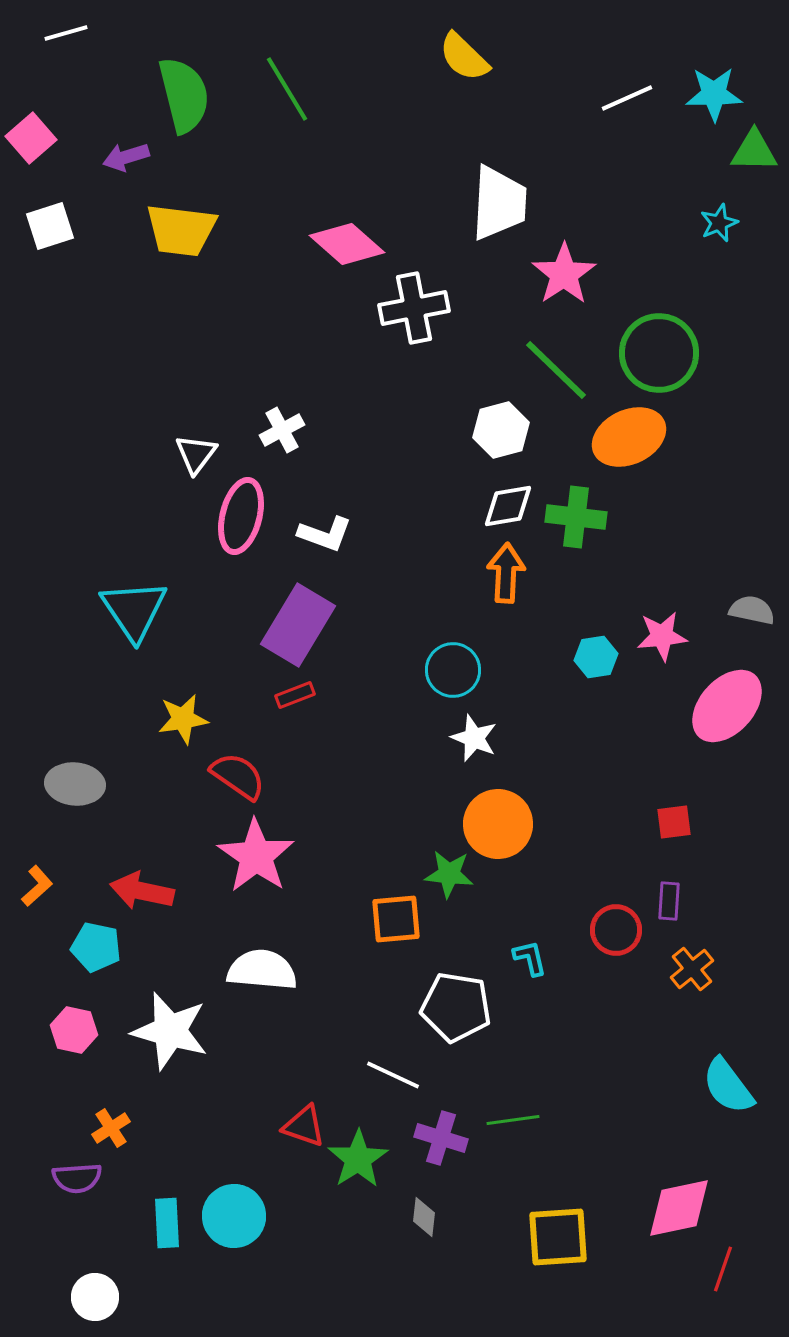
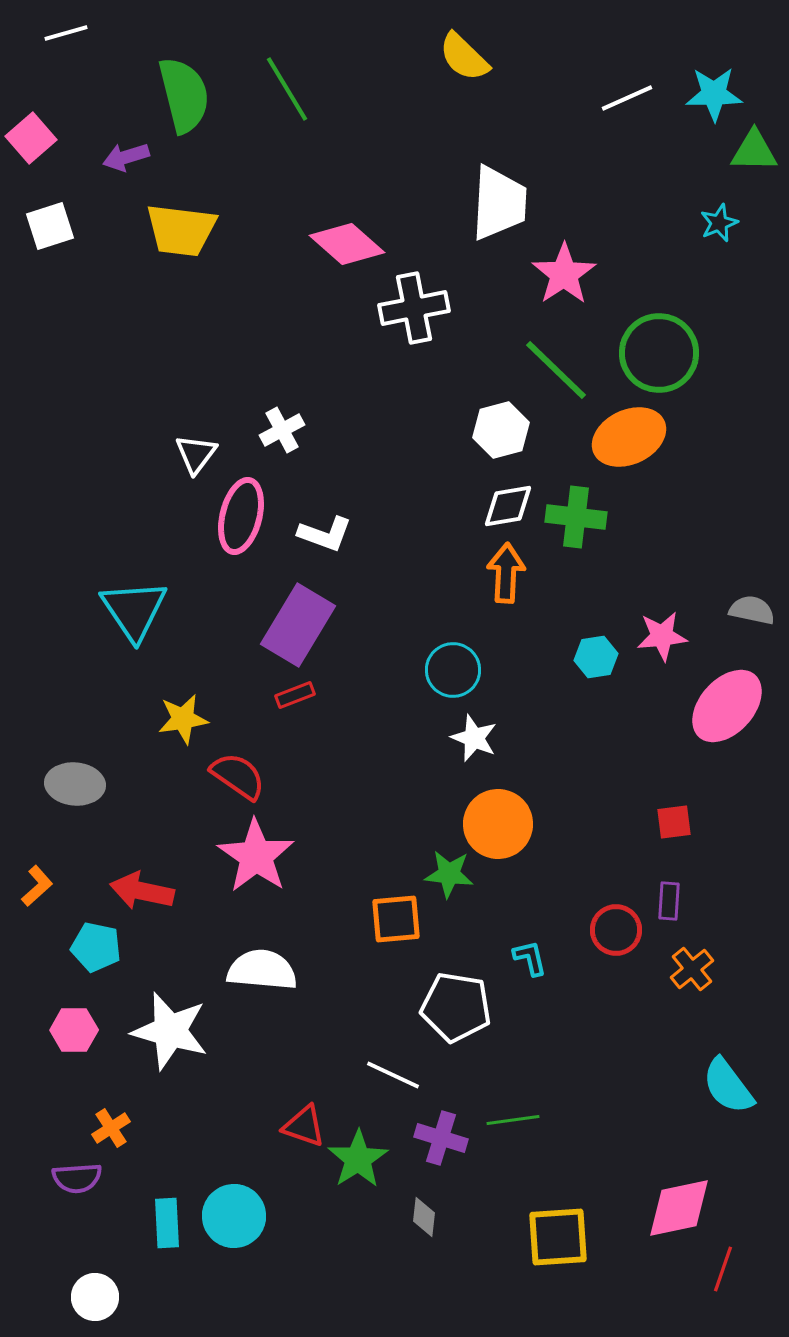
pink hexagon at (74, 1030): rotated 12 degrees counterclockwise
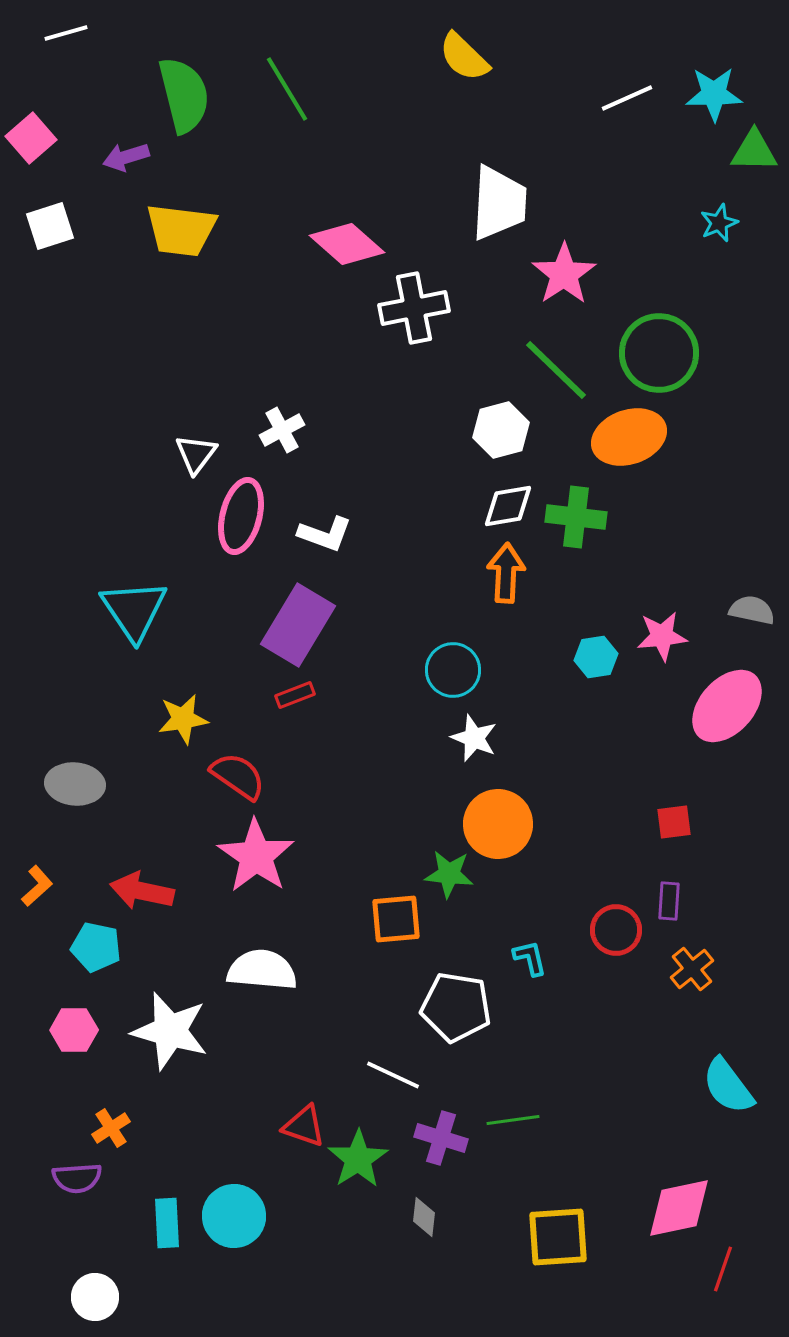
orange ellipse at (629, 437): rotated 6 degrees clockwise
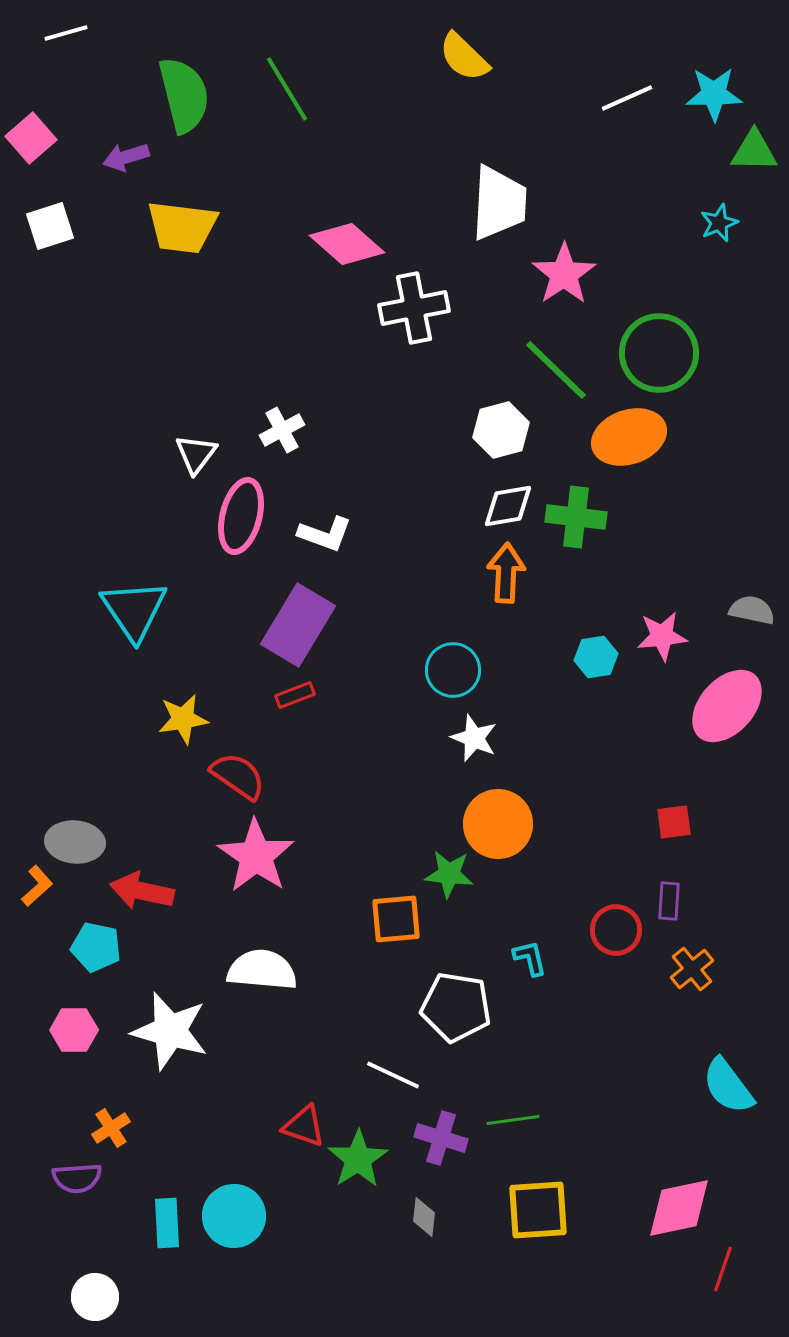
yellow trapezoid at (181, 230): moved 1 px right, 3 px up
gray ellipse at (75, 784): moved 58 px down
yellow square at (558, 1237): moved 20 px left, 27 px up
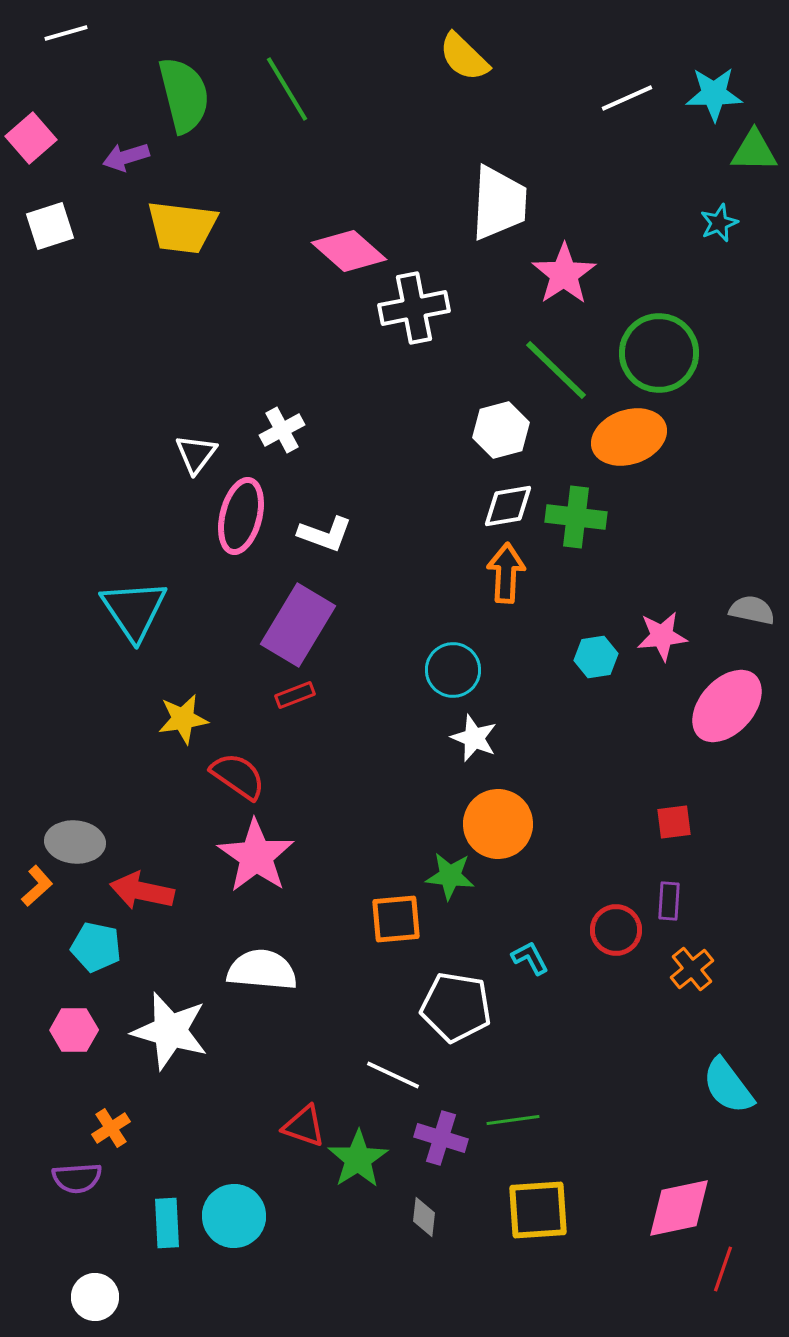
pink diamond at (347, 244): moved 2 px right, 7 px down
green star at (449, 874): moved 1 px right, 2 px down
cyan L-shape at (530, 958): rotated 15 degrees counterclockwise
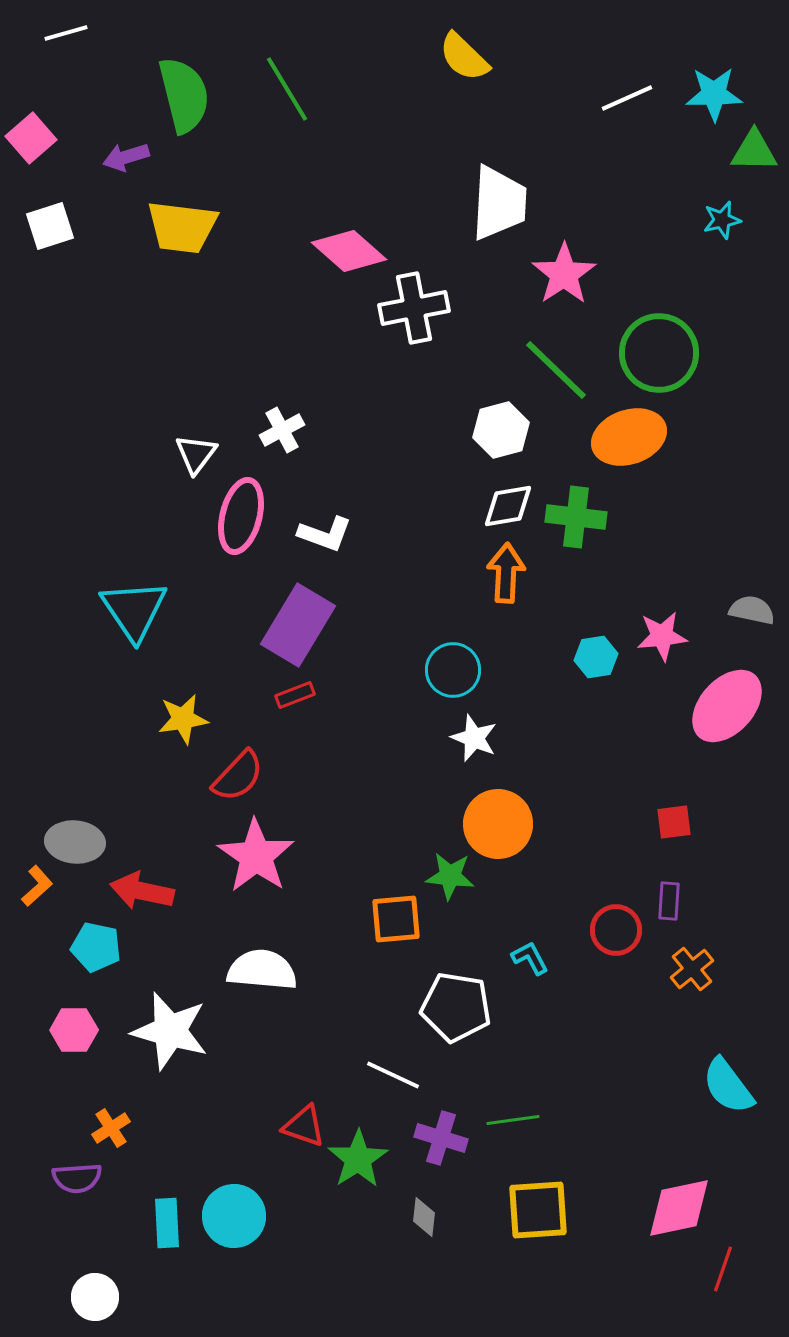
cyan star at (719, 223): moved 3 px right, 3 px up; rotated 9 degrees clockwise
red semicircle at (238, 776): rotated 98 degrees clockwise
